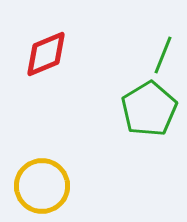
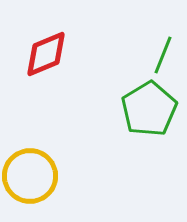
yellow circle: moved 12 px left, 10 px up
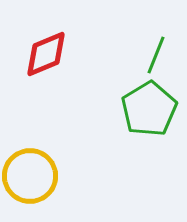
green line: moved 7 px left
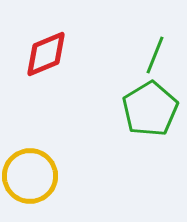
green line: moved 1 px left
green pentagon: moved 1 px right
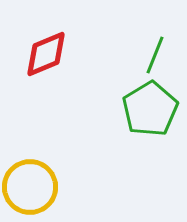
yellow circle: moved 11 px down
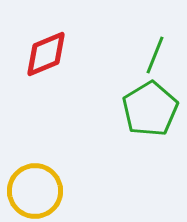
yellow circle: moved 5 px right, 4 px down
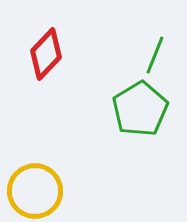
red diamond: rotated 24 degrees counterclockwise
green pentagon: moved 10 px left
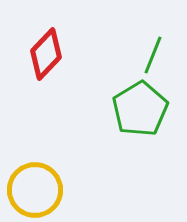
green line: moved 2 px left
yellow circle: moved 1 px up
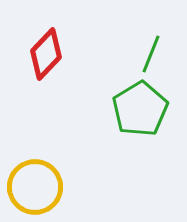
green line: moved 2 px left, 1 px up
yellow circle: moved 3 px up
